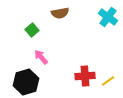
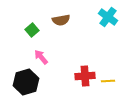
brown semicircle: moved 1 px right, 7 px down
yellow line: rotated 32 degrees clockwise
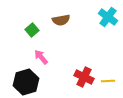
red cross: moved 1 px left, 1 px down; rotated 30 degrees clockwise
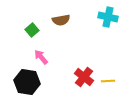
cyan cross: rotated 24 degrees counterclockwise
red cross: rotated 12 degrees clockwise
black hexagon: moved 1 px right; rotated 25 degrees clockwise
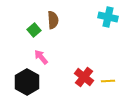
brown semicircle: moved 8 px left; rotated 84 degrees counterclockwise
green square: moved 2 px right
black hexagon: rotated 20 degrees clockwise
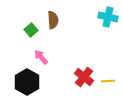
green square: moved 3 px left
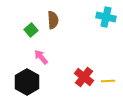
cyan cross: moved 2 px left
